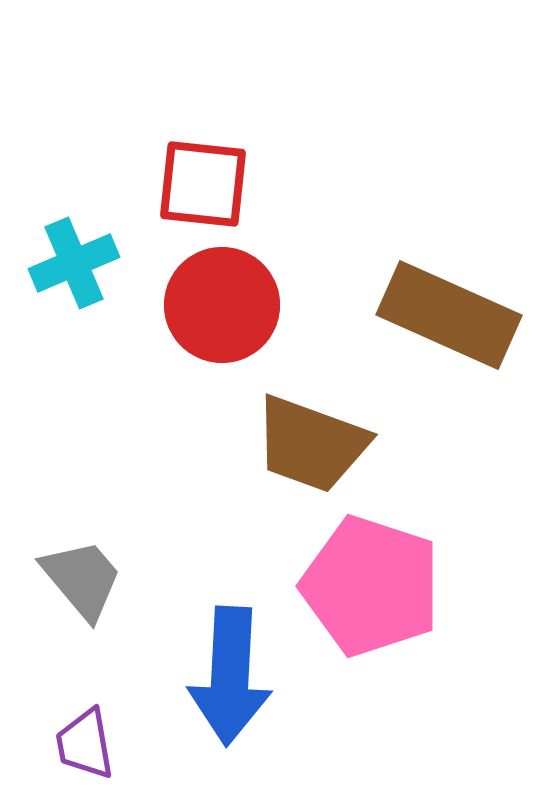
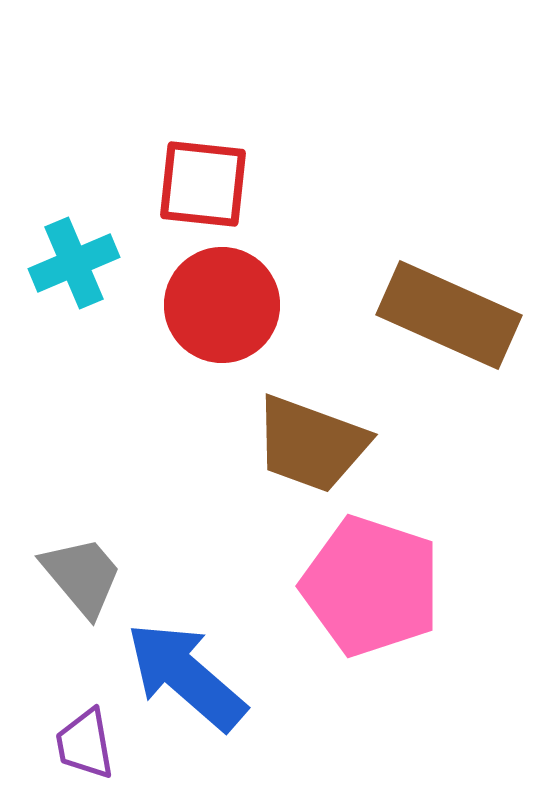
gray trapezoid: moved 3 px up
blue arrow: moved 44 px left; rotated 128 degrees clockwise
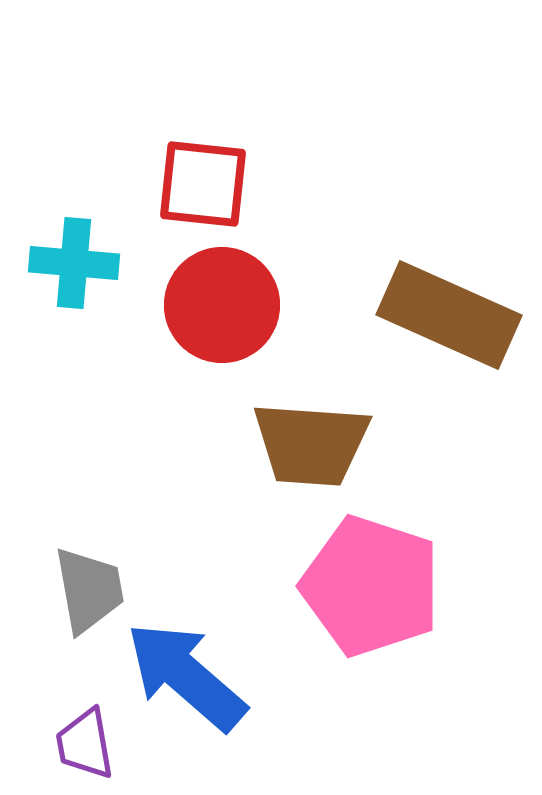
cyan cross: rotated 28 degrees clockwise
brown trapezoid: rotated 16 degrees counterclockwise
gray trapezoid: moved 7 px right, 14 px down; rotated 30 degrees clockwise
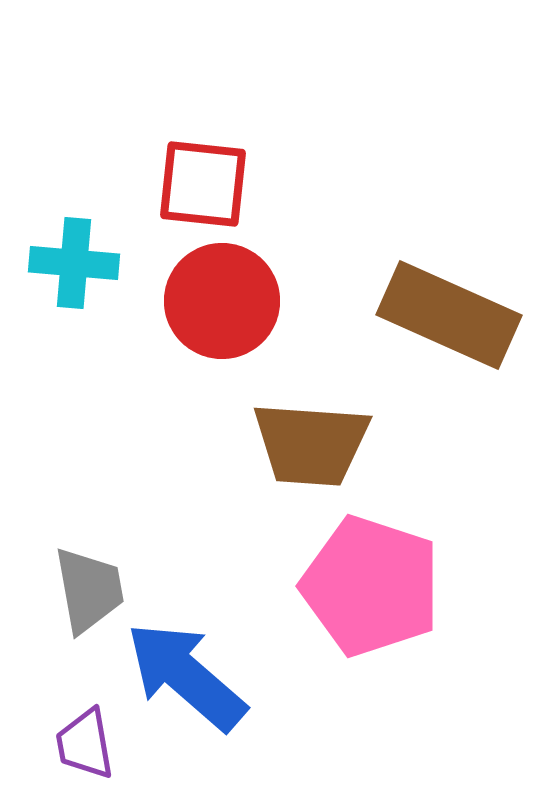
red circle: moved 4 px up
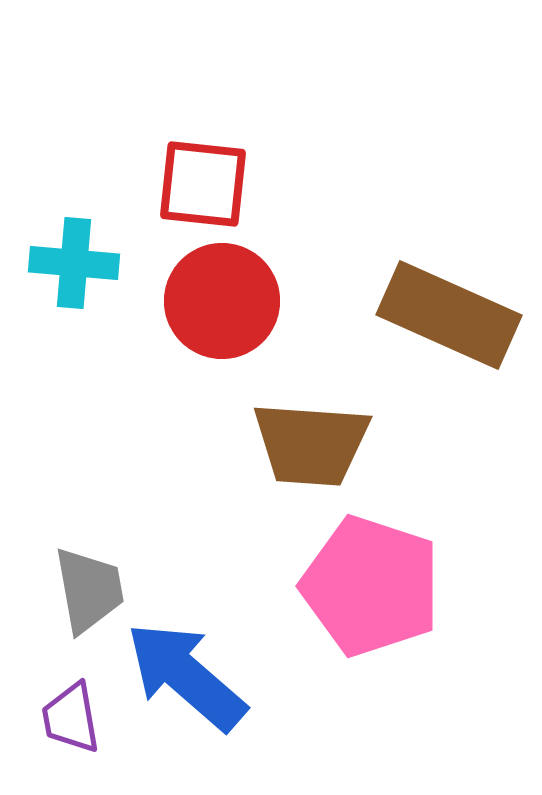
purple trapezoid: moved 14 px left, 26 px up
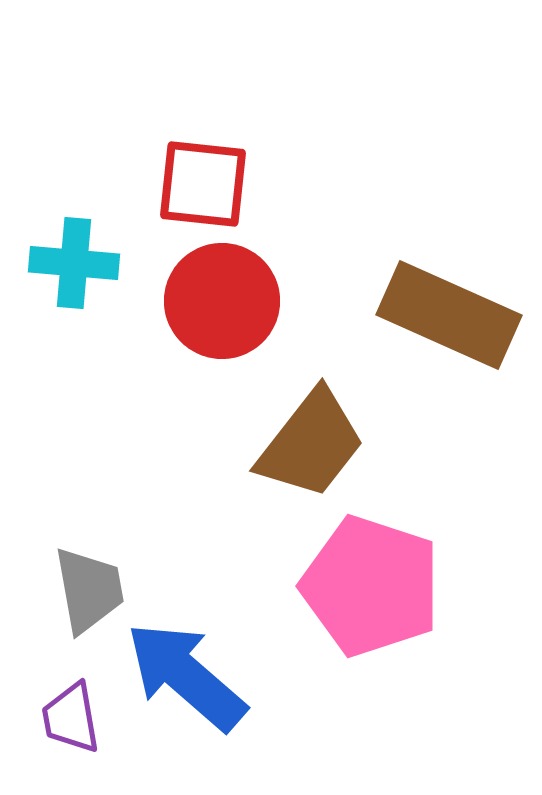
brown trapezoid: rotated 56 degrees counterclockwise
